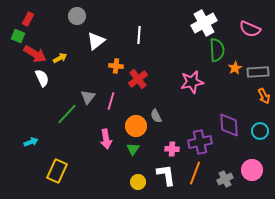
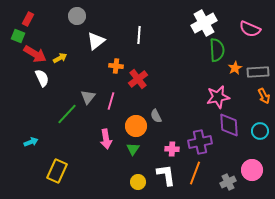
pink star: moved 26 px right, 15 px down
gray cross: moved 3 px right, 3 px down
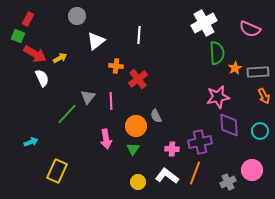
green semicircle: moved 3 px down
pink line: rotated 18 degrees counterclockwise
white L-shape: moved 1 px right, 1 px down; rotated 45 degrees counterclockwise
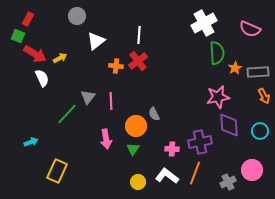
red cross: moved 18 px up
gray semicircle: moved 2 px left, 2 px up
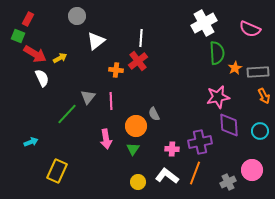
white line: moved 2 px right, 3 px down
orange cross: moved 4 px down
